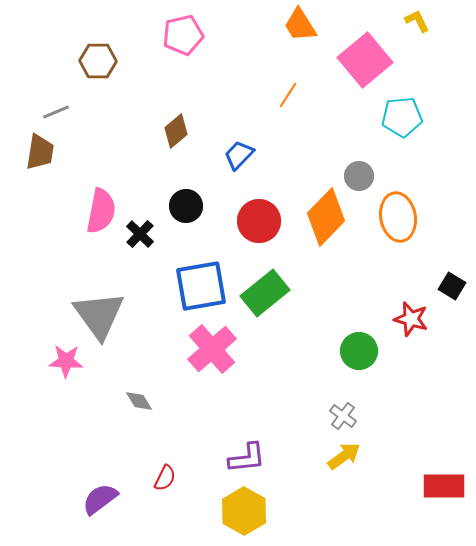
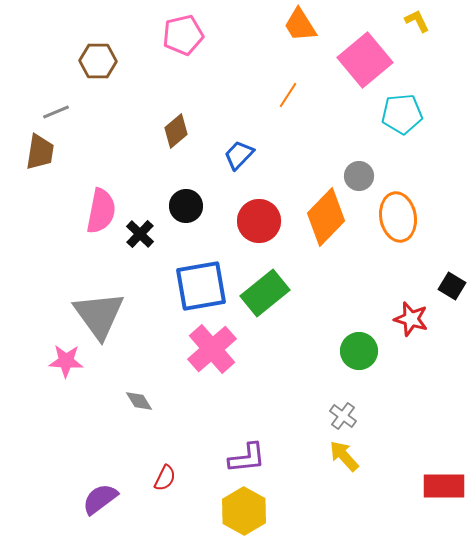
cyan pentagon: moved 3 px up
yellow arrow: rotated 96 degrees counterclockwise
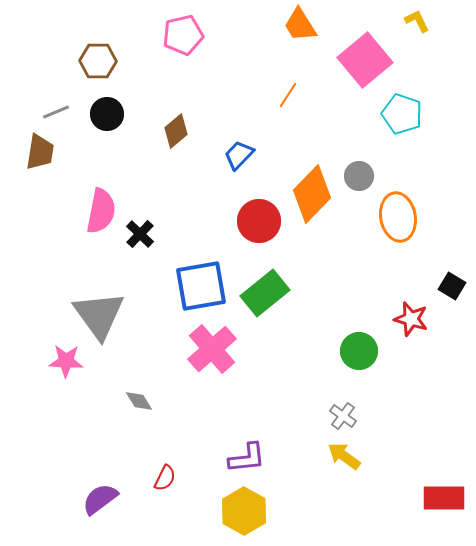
cyan pentagon: rotated 24 degrees clockwise
black circle: moved 79 px left, 92 px up
orange diamond: moved 14 px left, 23 px up
yellow arrow: rotated 12 degrees counterclockwise
red rectangle: moved 12 px down
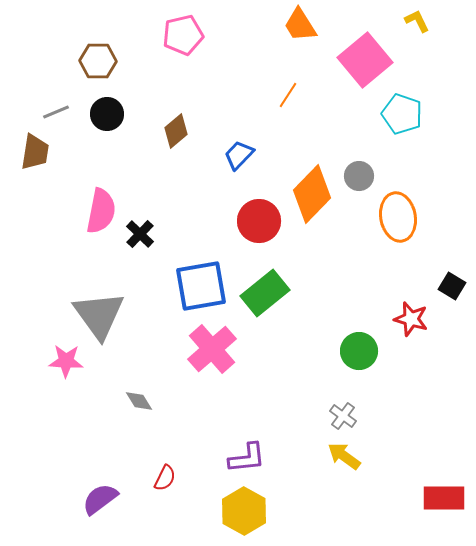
brown trapezoid: moved 5 px left
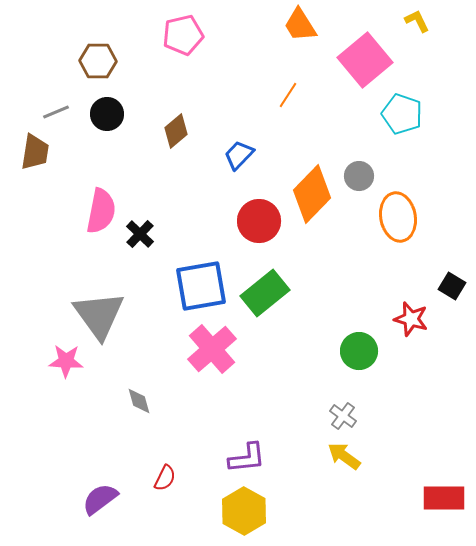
gray diamond: rotated 16 degrees clockwise
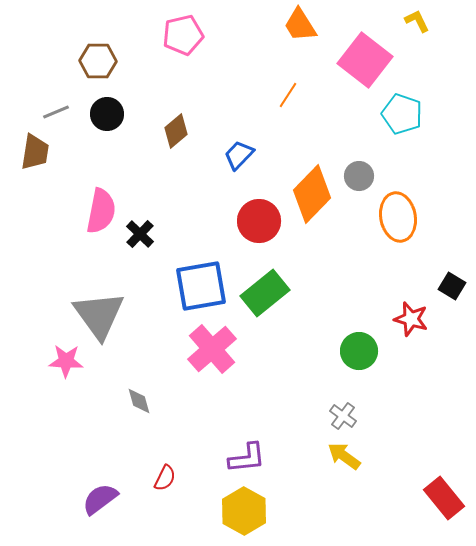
pink square: rotated 12 degrees counterclockwise
red rectangle: rotated 51 degrees clockwise
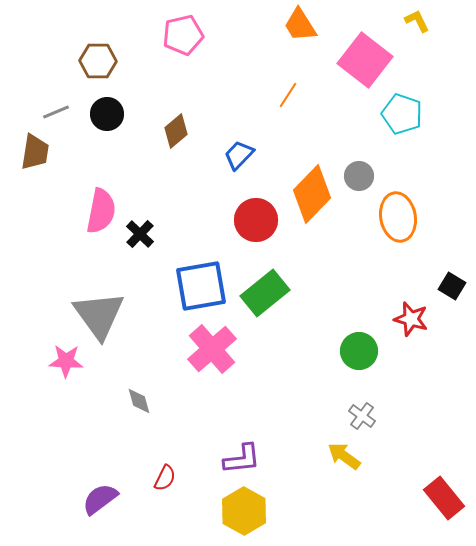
red circle: moved 3 px left, 1 px up
gray cross: moved 19 px right
purple L-shape: moved 5 px left, 1 px down
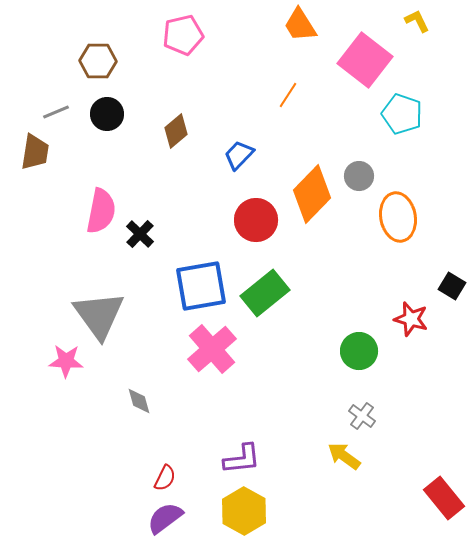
purple semicircle: moved 65 px right, 19 px down
